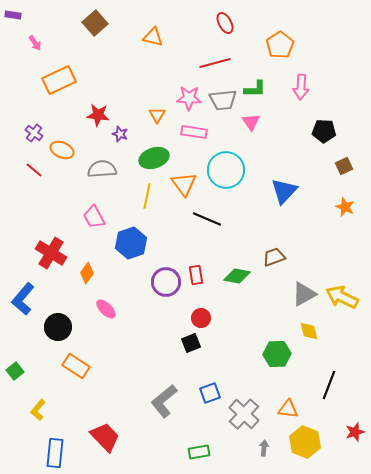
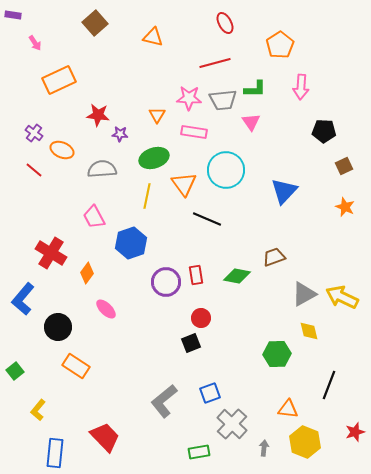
purple star at (120, 134): rotated 14 degrees counterclockwise
gray cross at (244, 414): moved 12 px left, 10 px down
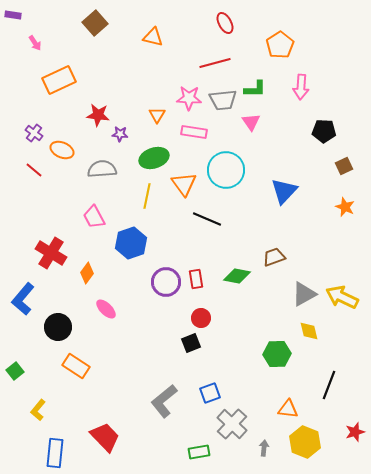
red rectangle at (196, 275): moved 4 px down
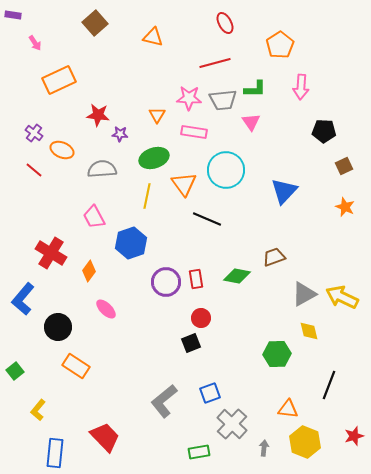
orange diamond at (87, 273): moved 2 px right, 2 px up
red star at (355, 432): moved 1 px left, 4 px down
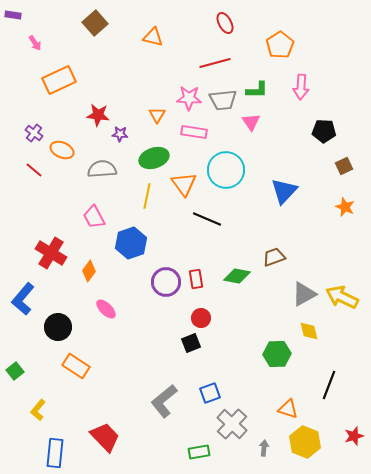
green L-shape at (255, 89): moved 2 px right, 1 px down
orange triangle at (288, 409): rotated 10 degrees clockwise
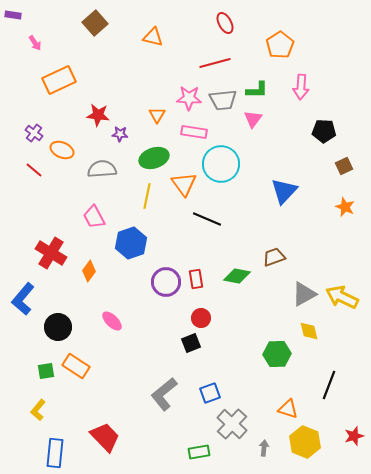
pink triangle at (251, 122): moved 2 px right, 3 px up; rotated 12 degrees clockwise
cyan circle at (226, 170): moved 5 px left, 6 px up
pink ellipse at (106, 309): moved 6 px right, 12 px down
green square at (15, 371): moved 31 px right; rotated 30 degrees clockwise
gray L-shape at (164, 401): moved 7 px up
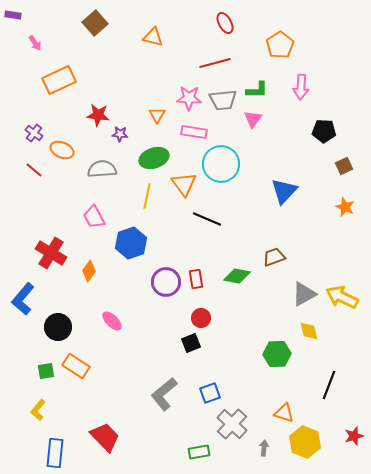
orange triangle at (288, 409): moved 4 px left, 4 px down
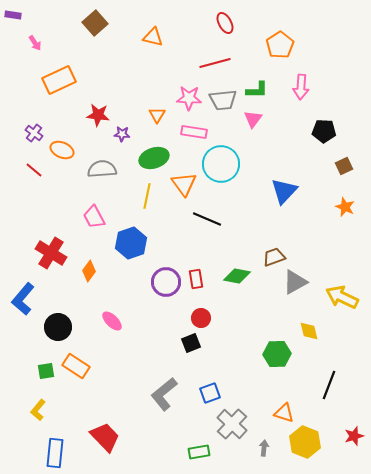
purple star at (120, 134): moved 2 px right
gray triangle at (304, 294): moved 9 px left, 12 px up
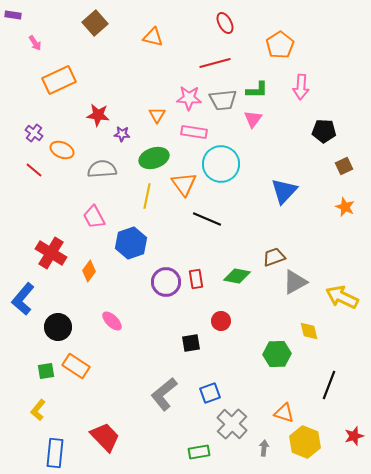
red circle at (201, 318): moved 20 px right, 3 px down
black square at (191, 343): rotated 12 degrees clockwise
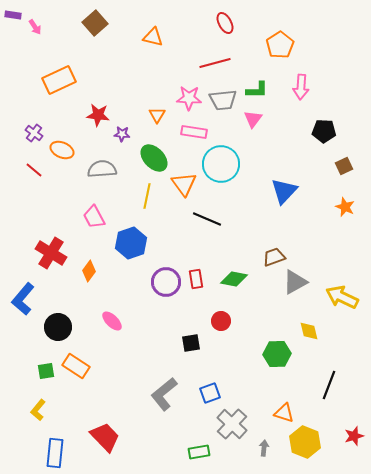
pink arrow at (35, 43): moved 16 px up
green ellipse at (154, 158): rotated 64 degrees clockwise
green diamond at (237, 276): moved 3 px left, 3 px down
